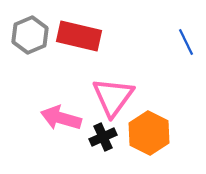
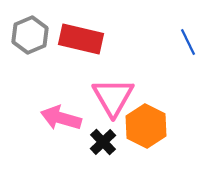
red rectangle: moved 2 px right, 3 px down
blue line: moved 2 px right
pink triangle: rotated 6 degrees counterclockwise
orange hexagon: moved 3 px left, 7 px up
black cross: moved 5 px down; rotated 20 degrees counterclockwise
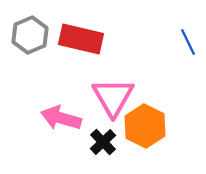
orange hexagon: moved 1 px left
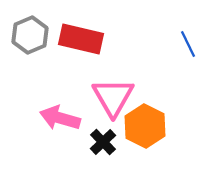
blue line: moved 2 px down
pink arrow: moved 1 px left
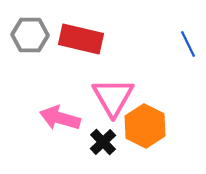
gray hexagon: rotated 24 degrees clockwise
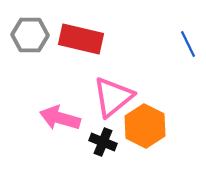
pink triangle: rotated 21 degrees clockwise
black cross: rotated 24 degrees counterclockwise
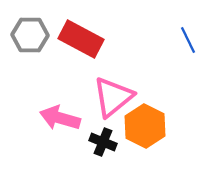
red rectangle: rotated 15 degrees clockwise
blue line: moved 4 px up
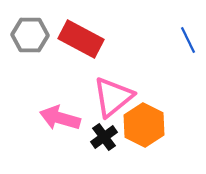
orange hexagon: moved 1 px left, 1 px up
black cross: moved 1 px right, 5 px up; rotated 32 degrees clockwise
